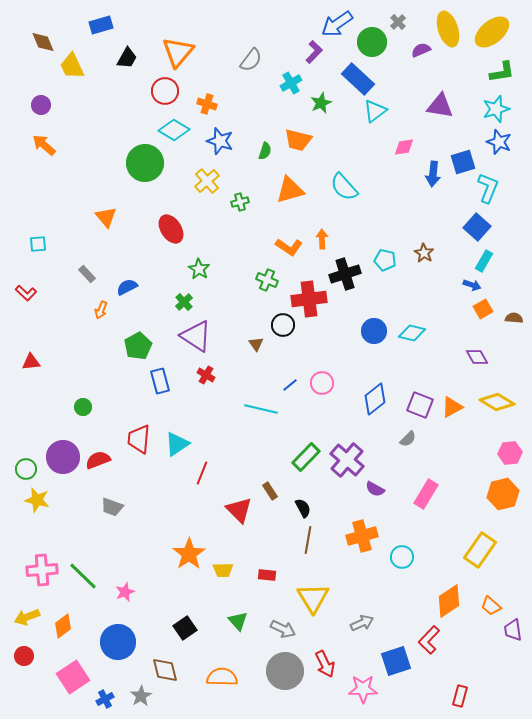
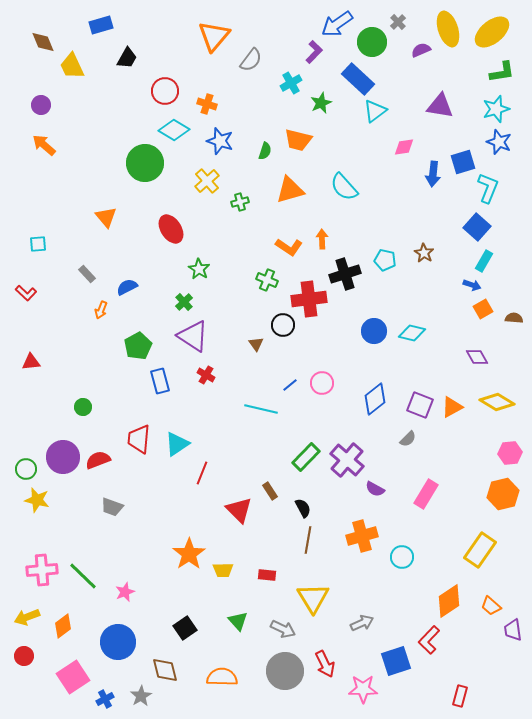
orange triangle at (178, 52): moved 36 px right, 16 px up
purple triangle at (196, 336): moved 3 px left
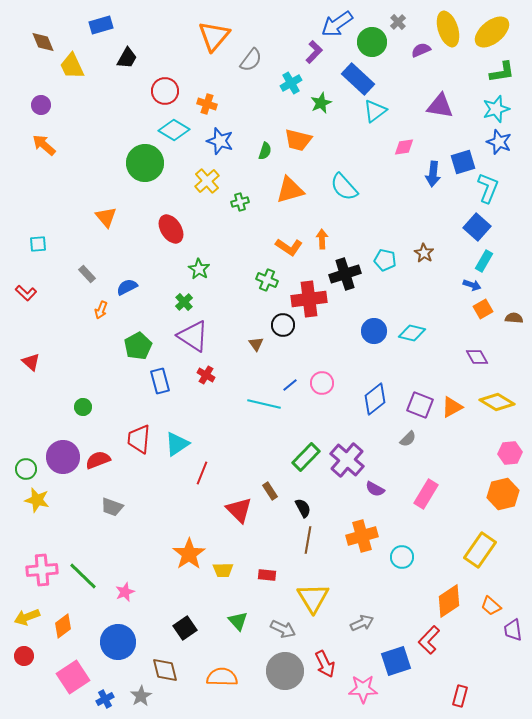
red triangle at (31, 362): rotated 48 degrees clockwise
cyan line at (261, 409): moved 3 px right, 5 px up
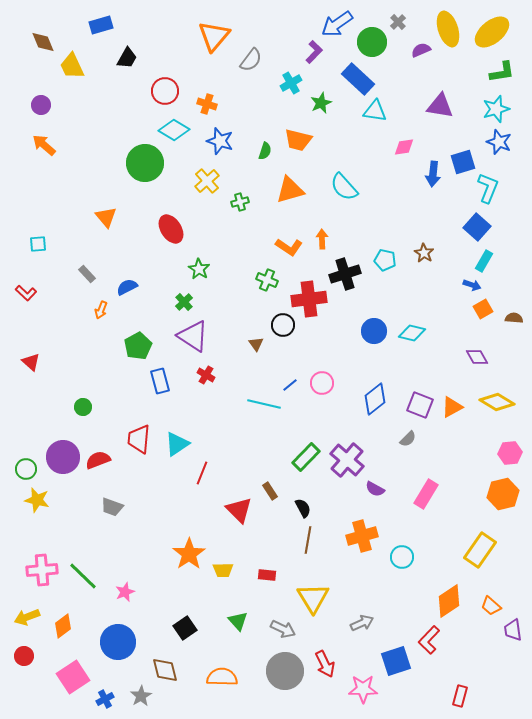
cyan triangle at (375, 111): rotated 45 degrees clockwise
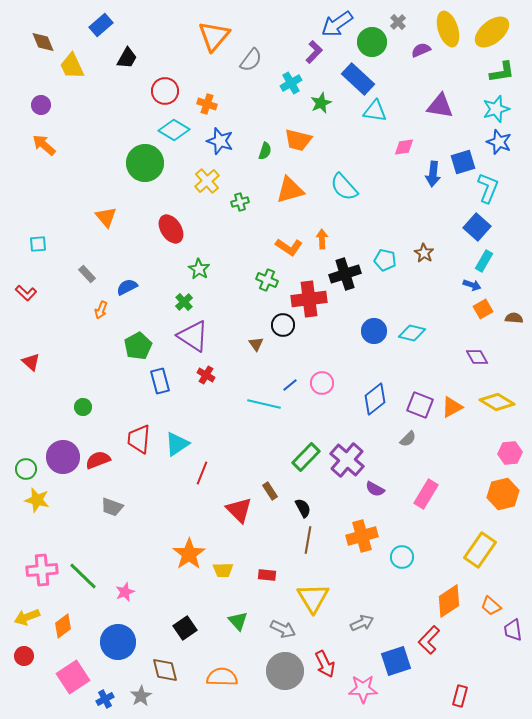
blue rectangle at (101, 25): rotated 25 degrees counterclockwise
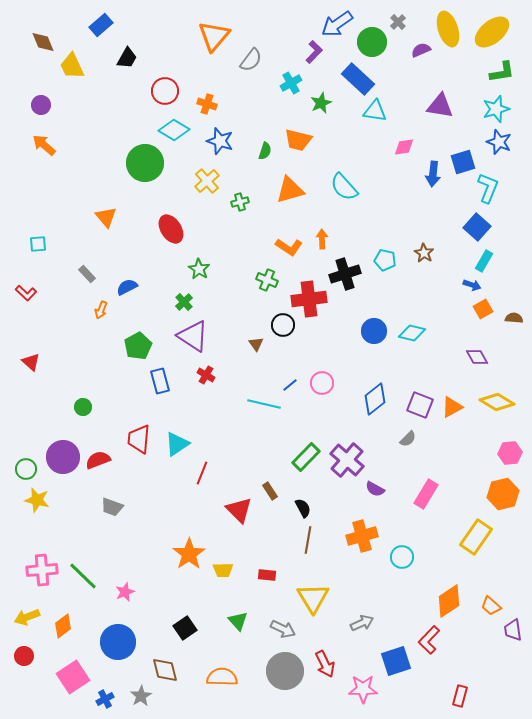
yellow rectangle at (480, 550): moved 4 px left, 13 px up
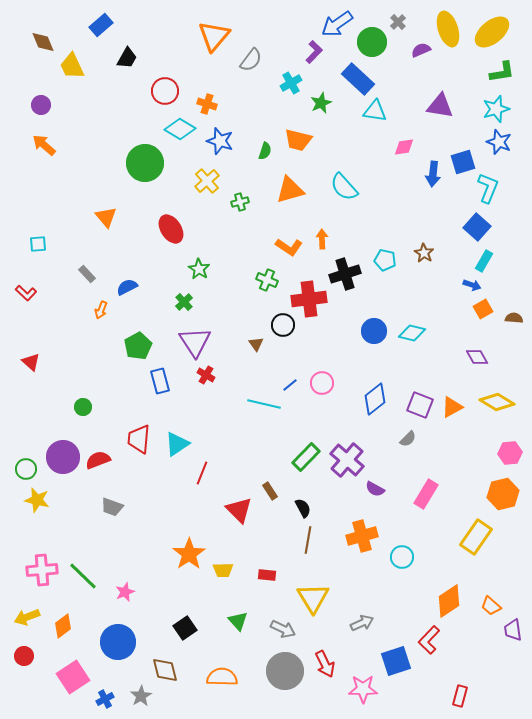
cyan diamond at (174, 130): moved 6 px right, 1 px up
purple triangle at (193, 336): moved 2 px right, 6 px down; rotated 24 degrees clockwise
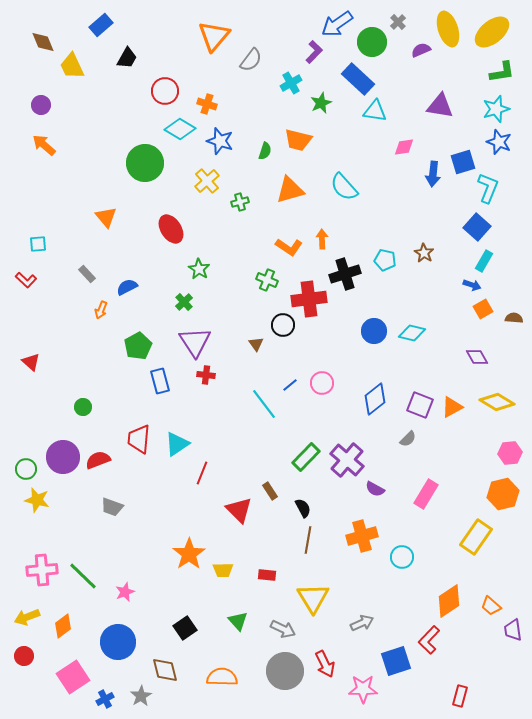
red L-shape at (26, 293): moved 13 px up
red cross at (206, 375): rotated 24 degrees counterclockwise
cyan line at (264, 404): rotated 40 degrees clockwise
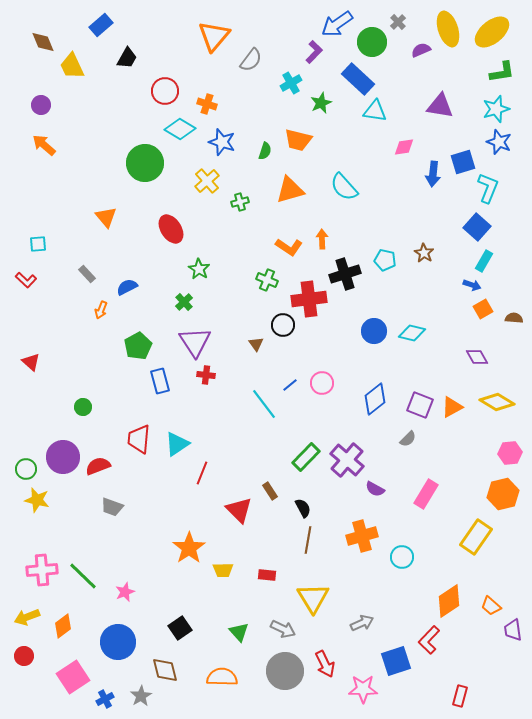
blue star at (220, 141): moved 2 px right, 1 px down
red semicircle at (98, 460): moved 6 px down
orange star at (189, 554): moved 6 px up
green triangle at (238, 621): moved 1 px right, 11 px down
black square at (185, 628): moved 5 px left
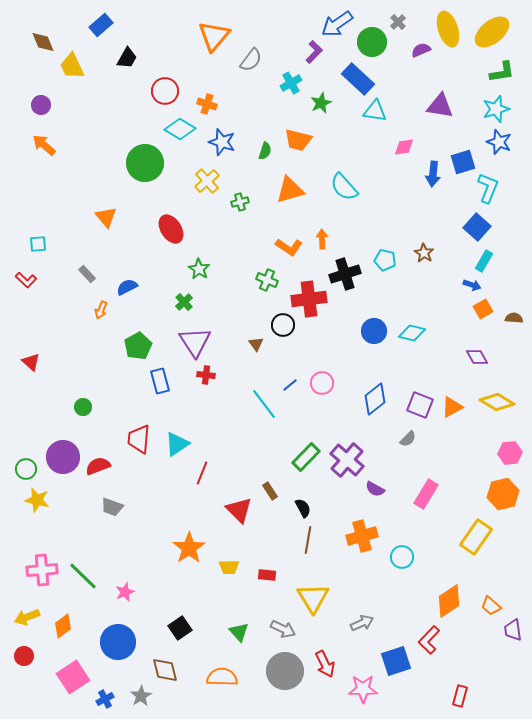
yellow trapezoid at (223, 570): moved 6 px right, 3 px up
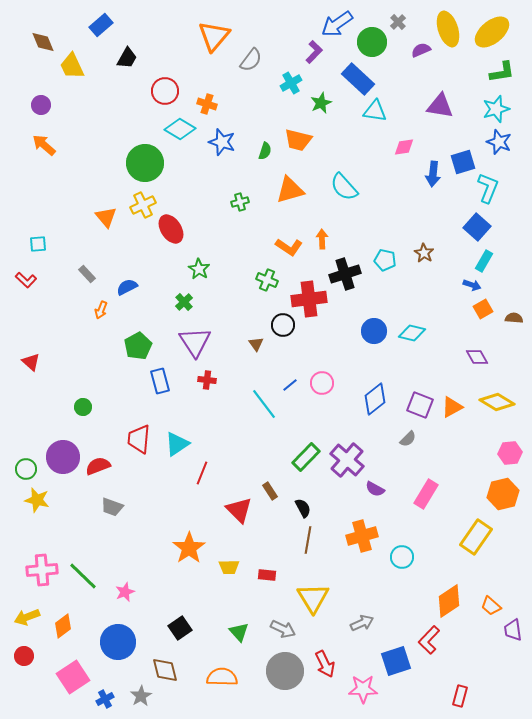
yellow cross at (207, 181): moved 64 px left, 24 px down; rotated 15 degrees clockwise
red cross at (206, 375): moved 1 px right, 5 px down
